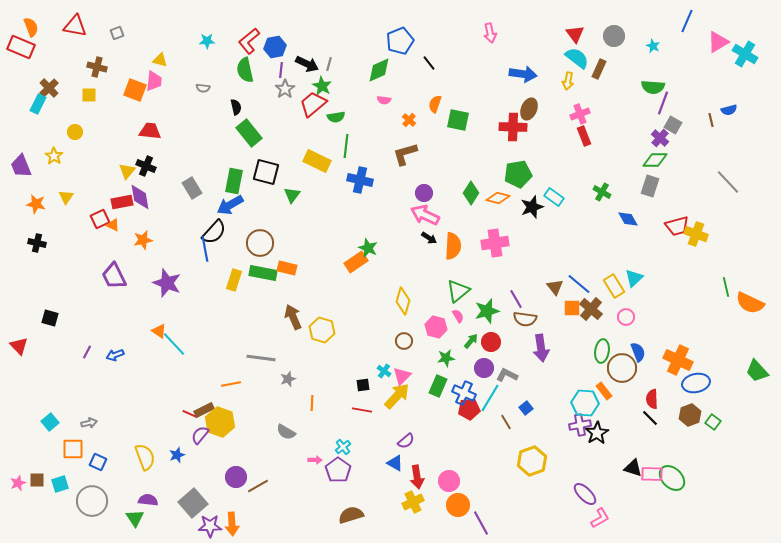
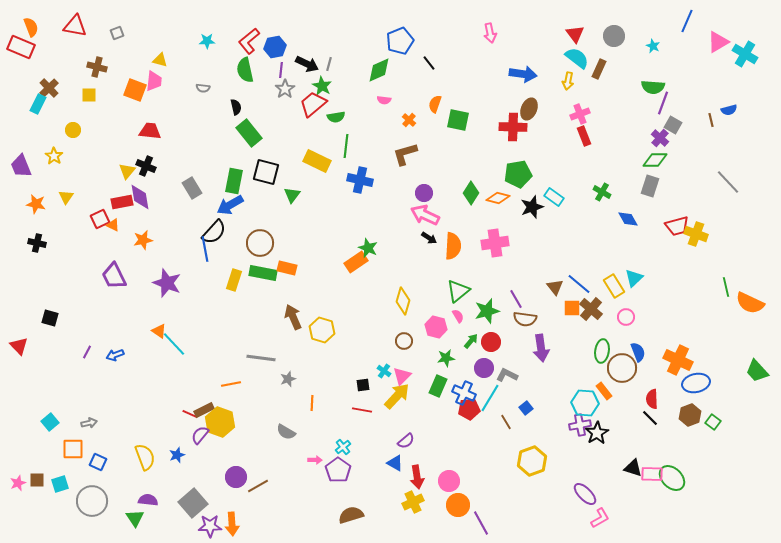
yellow circle at (75, 132): moved 2 px left, 2 px up
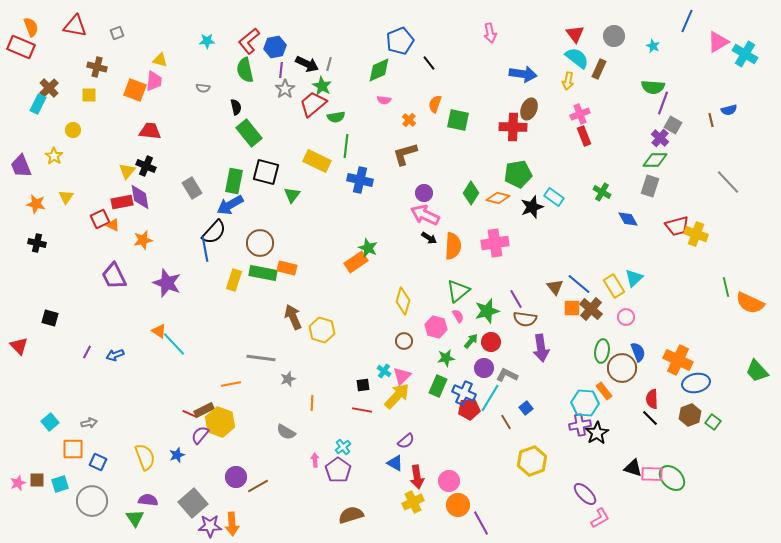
pink arrow at (315, 460): rotated 96 degrees counterclockwise
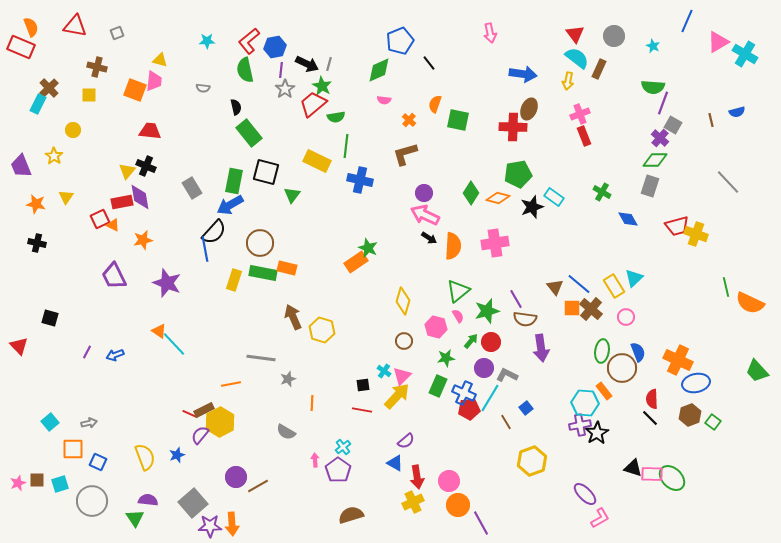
blue semicircle at (729, 110): moved 8 px right, 2 px down
yellow hexagon at (220, 422): rotated 12 degrees clockwise
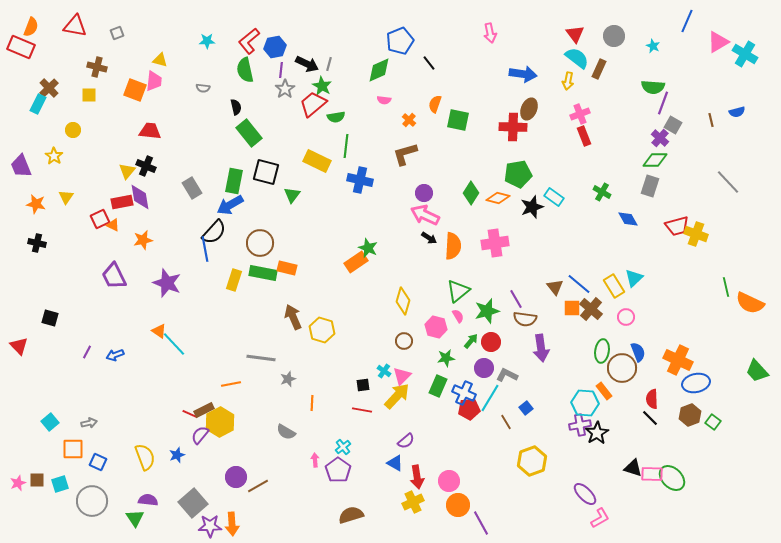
orange semicircle at (31, 27): rotated 42 degrees clockwise
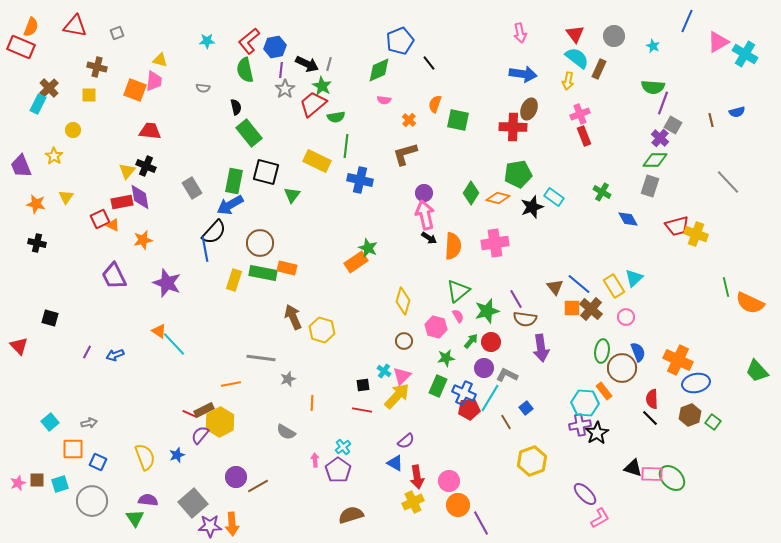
pink arrow at (490, 33): moved 30 px right
pink arrow at (425, 215): rotated 52 degrees clockwise
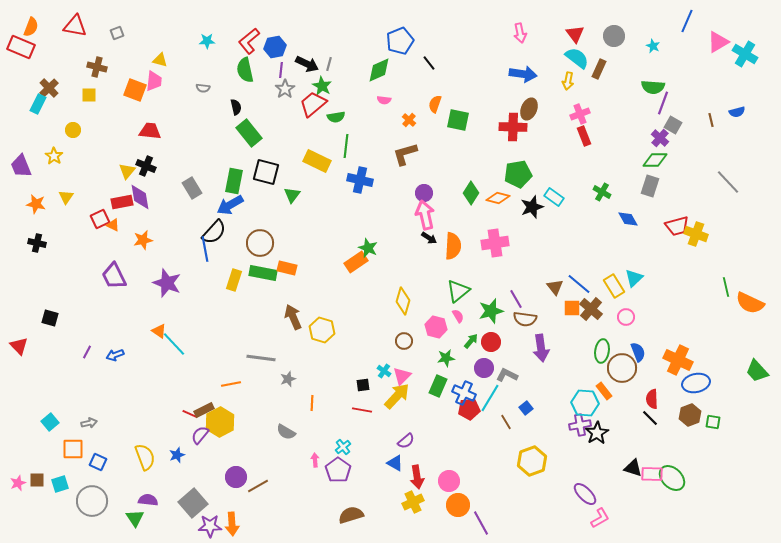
green star at (487, 311): moved 4 px right
green square at (713, 422): rotated 28 degrees counterclockwise
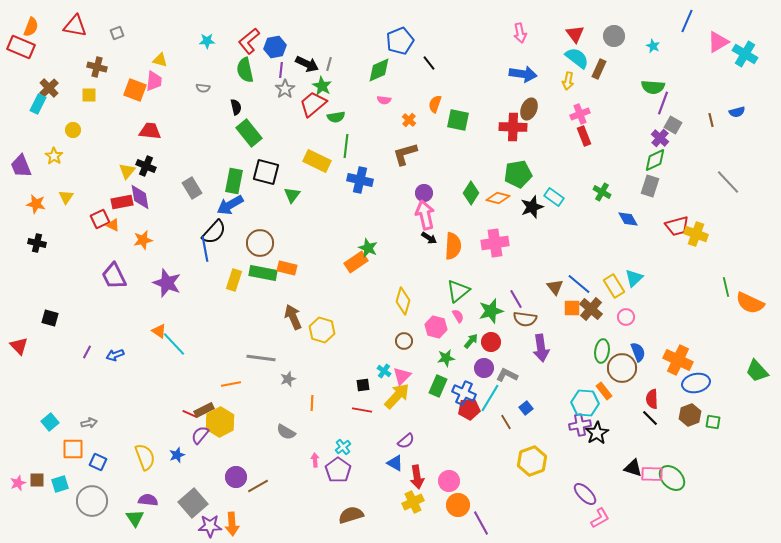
green diamond at (655, 160): rotated 25 degrees counterclockwise
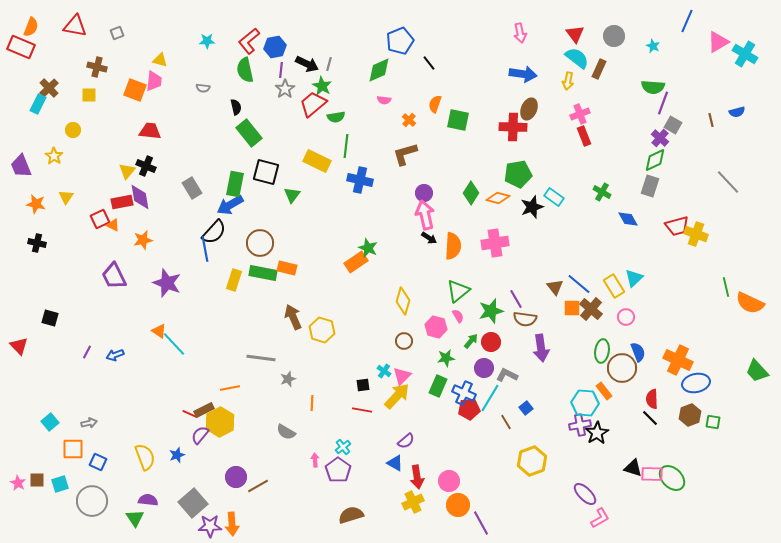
green rectangle at (234, 181): moved 1 px right, 3 px down
orange line at (231, 384): moved 1 px left, 4 px down
pink star at (18, 483): rotated 21 degrees counterclockwise
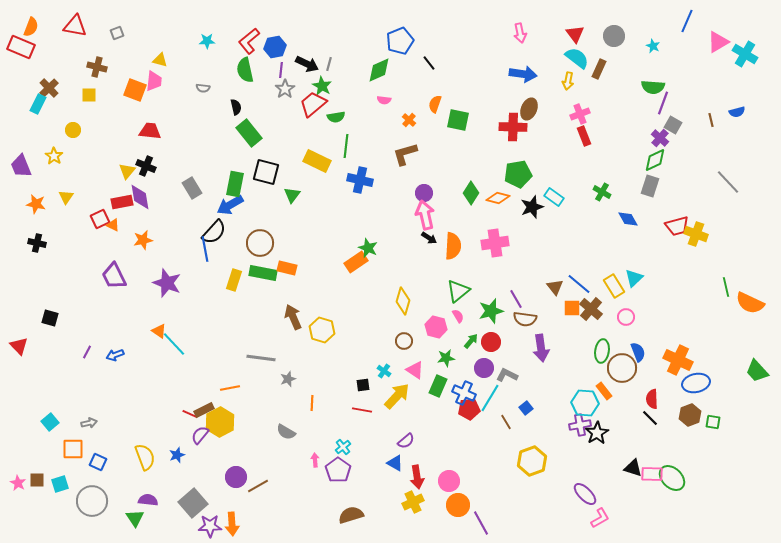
pink triangle at (402, 376): moved 13 px right, 6 px up; rotated 42 degrees counterclockwise
